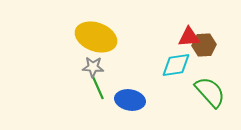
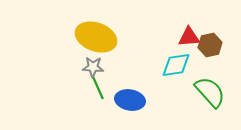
brown hexagon: moved 6 px right; rotated 10 degrees counterclockwise
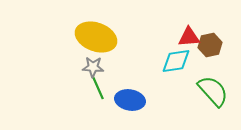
cyan diamond: moved 4 px up
green semicircle: moved 3 px right, 1 px up
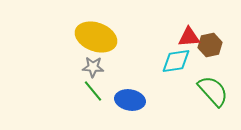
green line: moved 5 px left, 3 px down; rotated 15 degrees counterclockwise
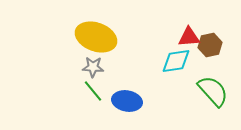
blue ellipse: moved 3 px left, 1 px down
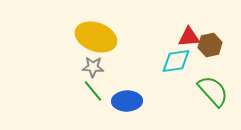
blue ellipse: rotated 12 degrees counterclockwise
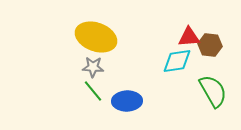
brown hexagon: rotated 20 degrees clockwise
cyan diamond: moved 1 px right
green semicircle: rotated 12 degrees clockwise
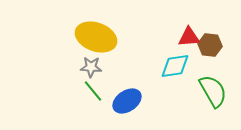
cyan diamond: moved 2 px left, 5 px down
gray star: moved 2 px left
blue ellipse: rotated 32 degrees counterclockwise
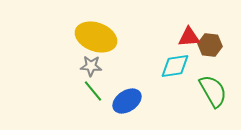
gray star: moved 1 px up
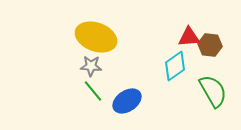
cyan diamond: rotated 28 degrees counterclockwise
